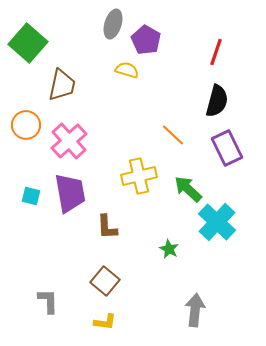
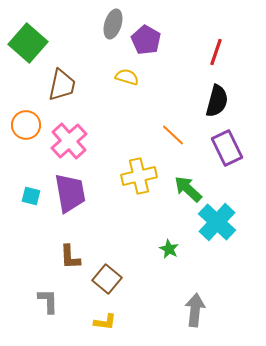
yellow semicircle: moved 7 px down
brown L-shape: moved 37 px left, 30 px down
brown square: moved 2 px right, 2 px up
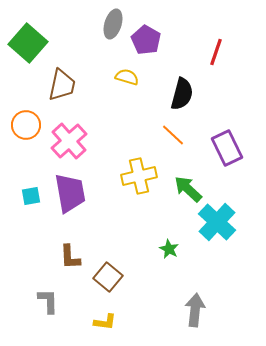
black semicircle: moved 35 px left, 7 px up
cyan square: rotated 24 degrees counterclockwise
brown square: moved 1 px right, 2 px up
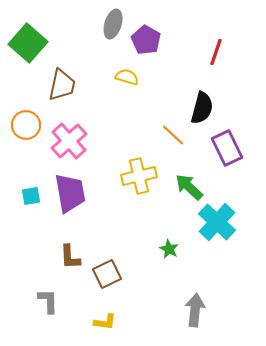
black semicircle: moved 20 px right, 14 px down
green arrow: moved 1 px right, 2 px up
brown square: moved 1 px left, 3 px up; rotated 24 degrees clockwise
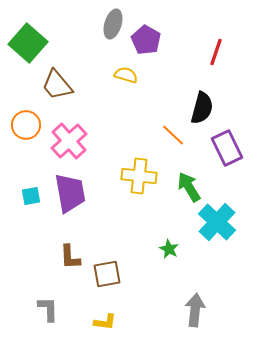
yellow semicircle: moved 1 px left, 2 px up
brown trapezoid: moved 5 px left; rotated 128 degrees clockwise
yellow cross: rotated 20 degrees clockwise
green arrow: rotated 16 degrees clockwise
brown square: rotated 16 degrees clockwise
gray L-shape: moved 8 px down
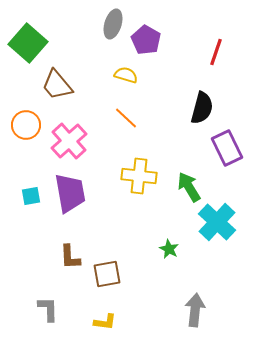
orange line: moved 47 px left, 17 px up
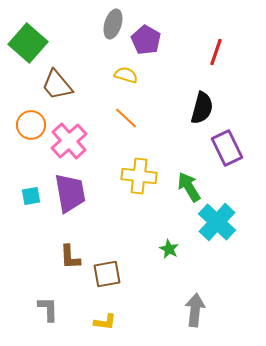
orange circle: moved 5 px right
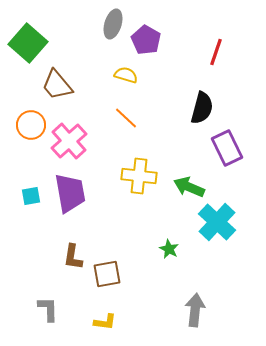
green arrow: rotated 36 degrees counterclockwise
brown L-shape: moved 3 px right; rotated 12 degrees clockwise
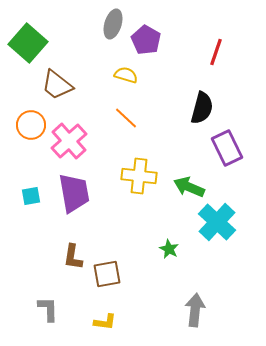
brown trapezoid: rotated 12 degrees counterclockwise
purple trapezoid: moved 4 px right
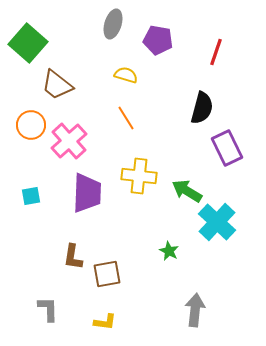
purple pentagon: moved 12 px right; rotated 20 degrees counterclockwise
orange line: rotated 15 degrees clockwise
green arrow: moved 2 px left, 4 px down; rotated 8 degrees clockwise
purple trapezoid: moved 13 px right; rotated 12 degrees clockwise
green star: moved 2 px down
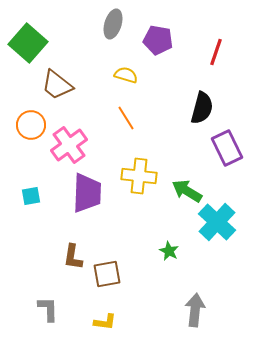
pink cross: moved 4 px down; rotated 6 degrees clockwise
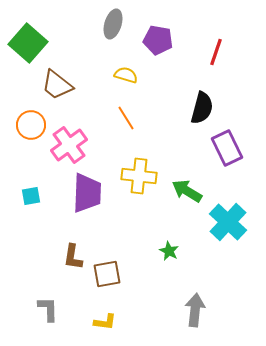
cyan cross: moved 11 px right
